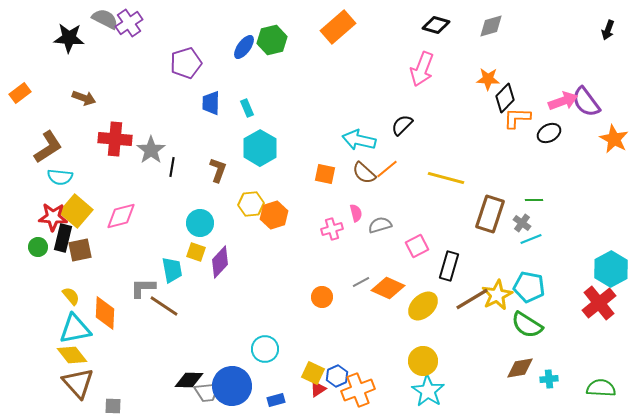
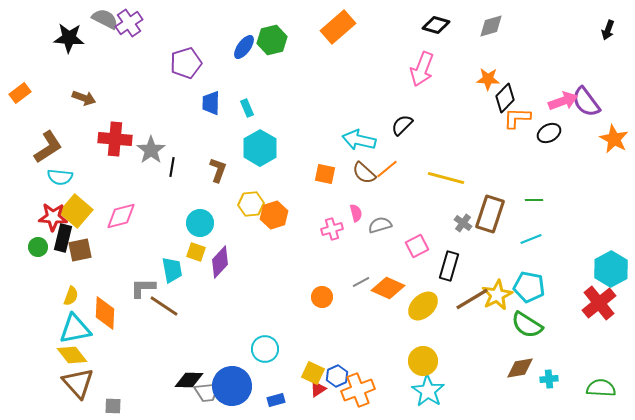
gray cross at (522, 223): moved 59 px left
yellow semicircle at (71, 296): rotated 60 degrees clockwise
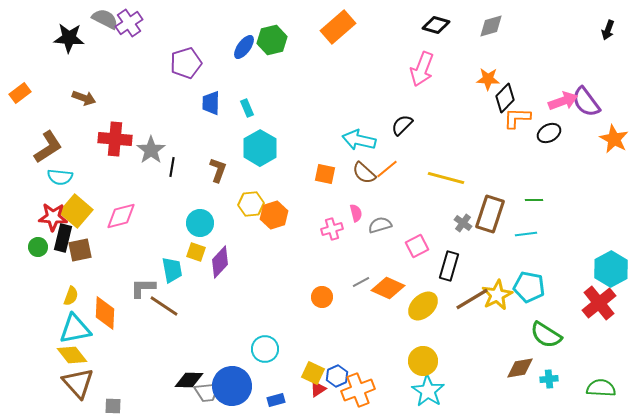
cyan line at (531, 239): moved 5 px left, 5 px up; rotated 15 degrees clockwise
green semicircle at (527, 325): moved 19 px right, 10 px down
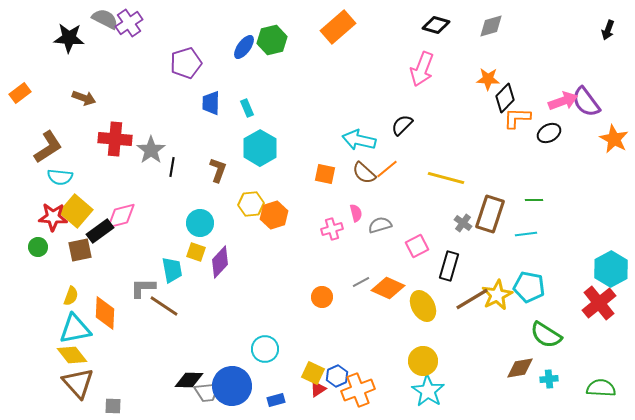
black rectangle at (63, 238): moved 37 px right, 7 px up; rotated 40 degrees clockwise
yellow ellipse at (423, 306): rotated 76 degrees counterclockwise
